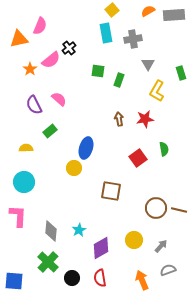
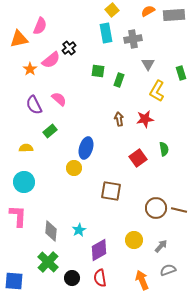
purple diamond at (101, 248): moved 2 px left, 2 px down
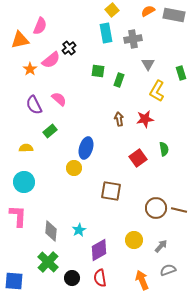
gray rectangle at (174, 15): rotated 15 degrees clockwise
orange triangle at (19, 39): moved 1 px right, 1 px down
